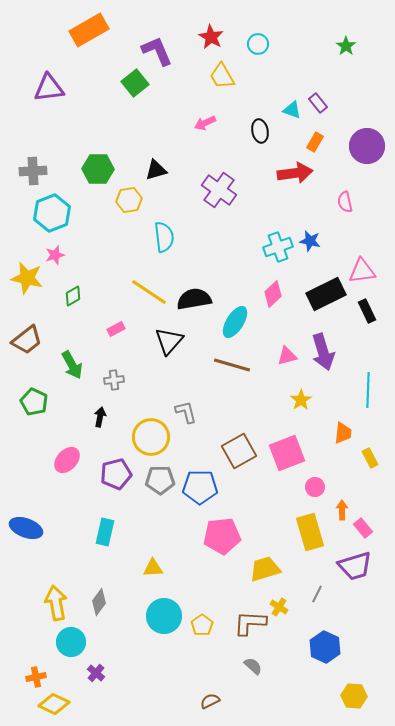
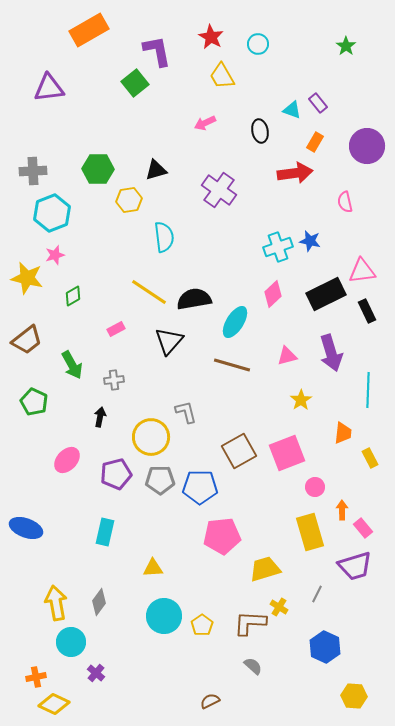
purple L-shape at (157, 51): rotated 12 degrees clockwise
purple arrow at (323, 352): moved 8 px right, 1 px down
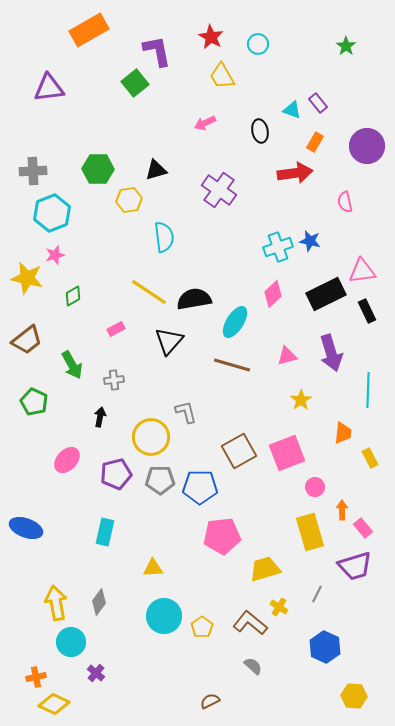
brown L-shape at (250, 623): rotated 36 degrees clockwise
yellow pentagon at (202, 625): moved 2 px down
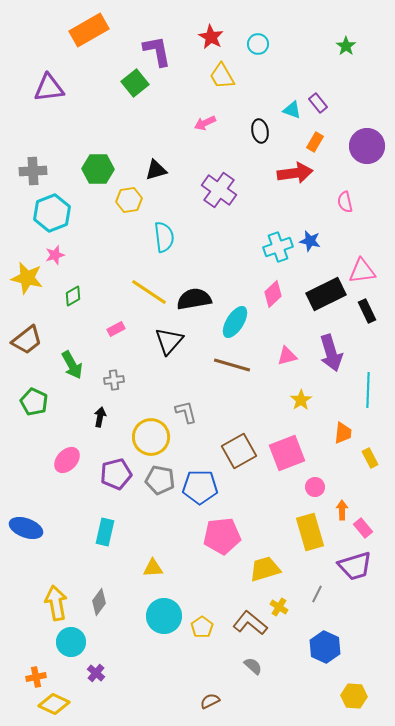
gray pentagon at (160, 480): rotated 12 degrees clockwise
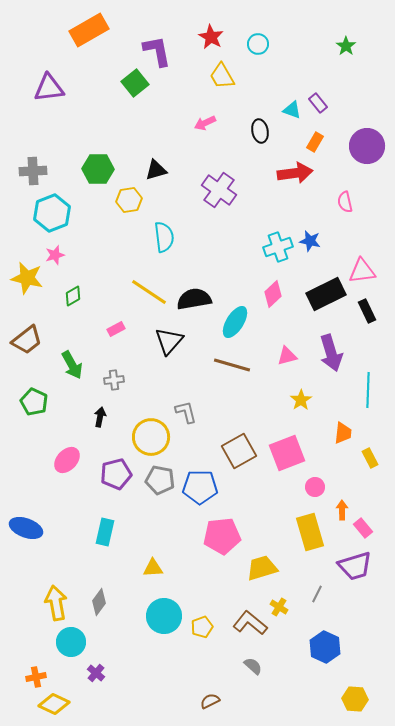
yellow trapezoid at (265, 569): moved 3 px left, 1 px up
yellow pentagon at (202, 627): rotated 15 degrees clockwise
yellow hexagon at (354, 696): moved 1 px right, 3 px down
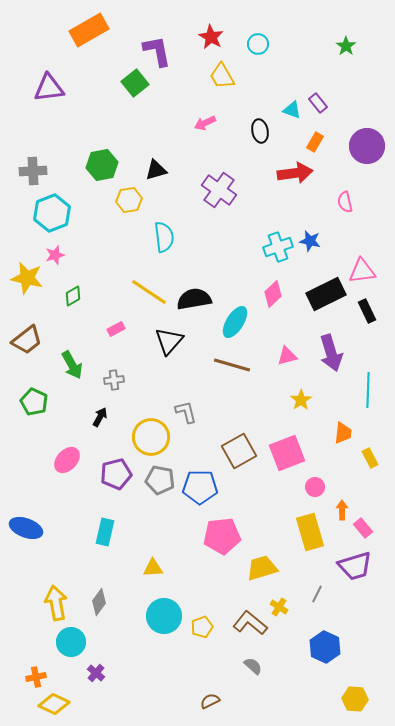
green hexagon at (98, 169): moved 4 px right, 4 px up; rotated 12 degrees counterclockwise
black arrow at (100, 417): rotated 18 degrees clockwise
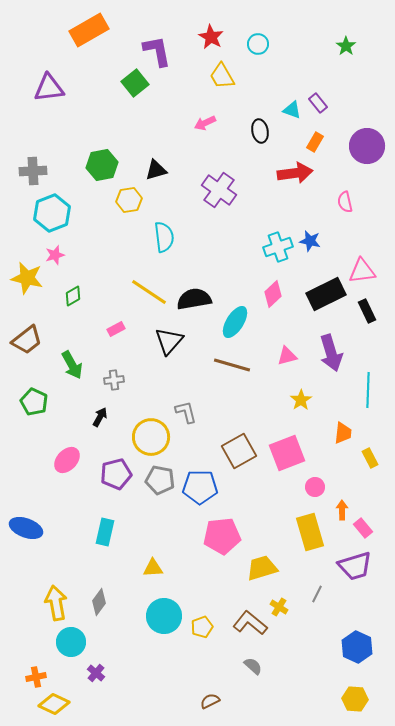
blue hexagon at (325, 647): moved 32 px right
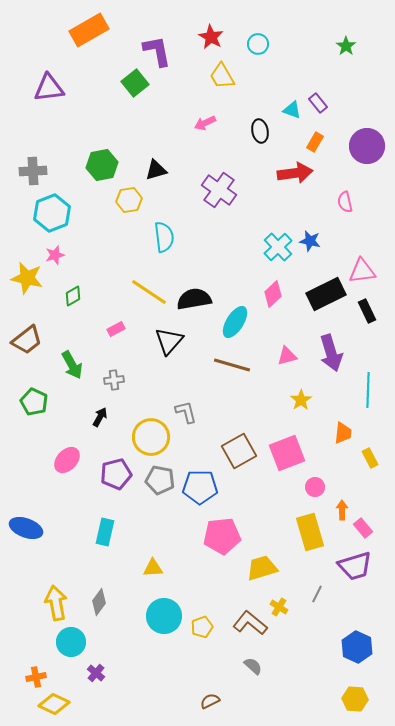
cyan cross at (278, 247): rotated 24 degrees counterclockwise
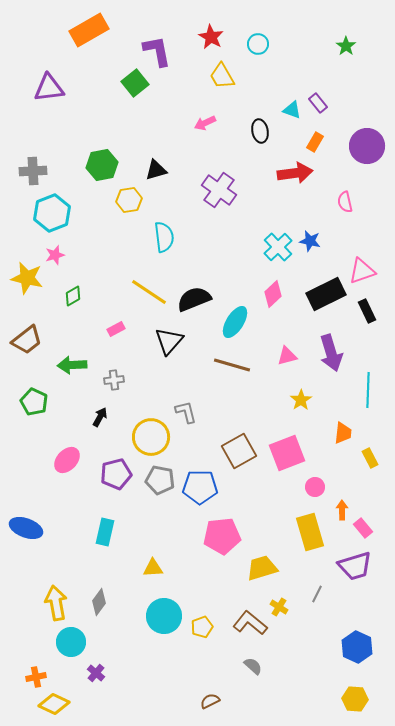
pink triangle at (362, 271): rotated 12 degrees counterclockwise
black semicircle at (194, 299): rotated 12 degrees counterclockwise
green arrow at (72, 365): rotated 116 degrees clockwise
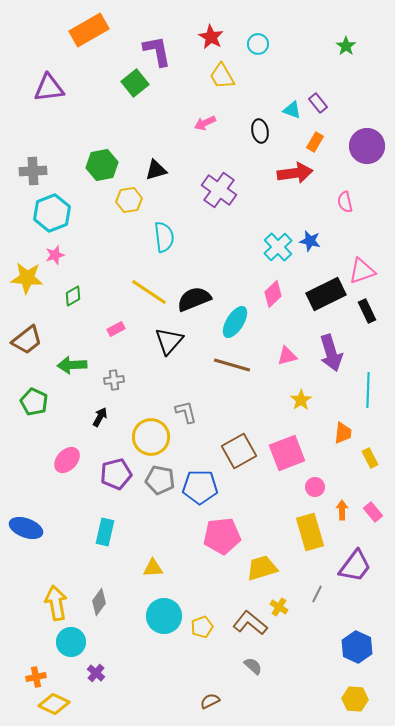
yellow star at (27, 278): rotated 8 degrees counterclockwise
pink rectangle at (363, 528): moved 10 px right, 16 px up
purple trapezoid at (355, 566): rotated 36 degrees counterclockwise
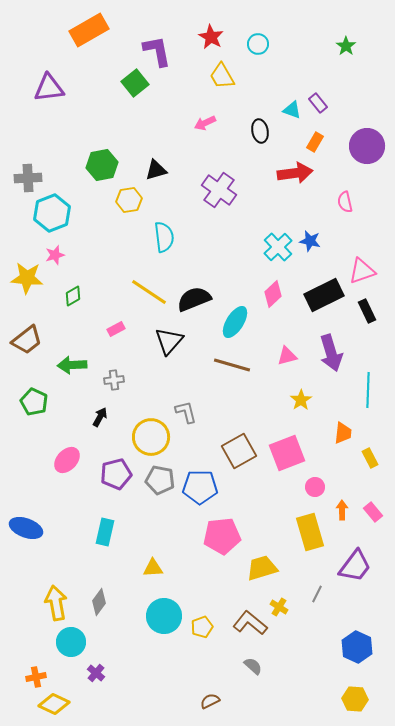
gray cross at (33, 171): moved 5 px left, 7 px down
black rectangle at (326, 294): moved 2 px left, 1 px down
